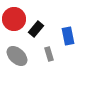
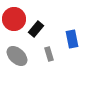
blue rectangle: moved 4 px right, 3 px down
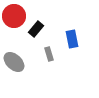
red circle: moved 3 px up
gray ellipse: moved 3 px left, 6 px down
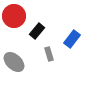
black rectangle: moved 1 px right, 2 px down
blue rectangle: rotated 48 degrees clockwise
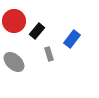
red circle: moved 5 px down
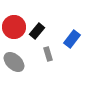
red circle: moved 6 px down
gray rectangle: moved 1 px left
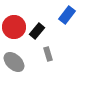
blue rectangle: moved 5 px left, 24 px up
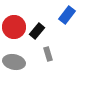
gray ellipse: rotated 30 degrees counterclockwise
